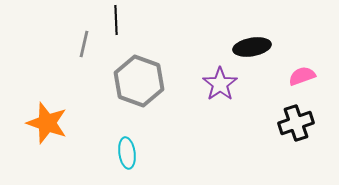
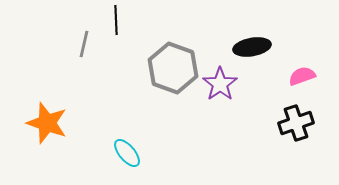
gray hexagon: moved 34 px right, 13 px up
cyan ellipse: rotated 32 degrees counterclockwise
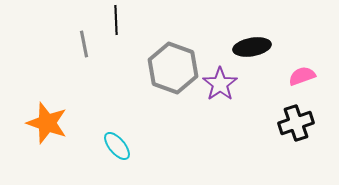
gray line: rotated 24 degrees counterclockwise
cyan ellipse: moved 10 px left, 7 px up
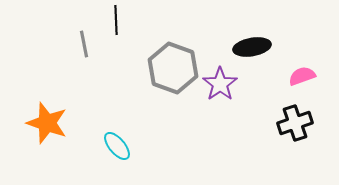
black cross: moved 1 px left
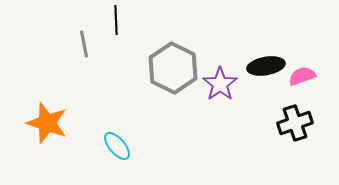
black ellipse: moved 14 px right, 19 px down
gray hexagon: rotated 6 degrees clockwise
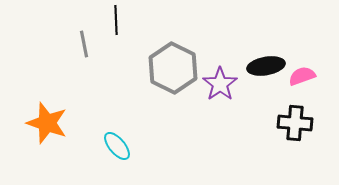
black cross: rotated 24 degrees clockwise
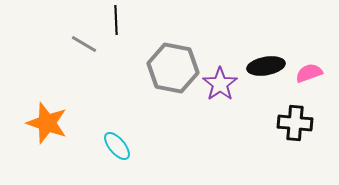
gray line: rotated 48 degrees counterclockwise
gray hexagon: rotated 15 degrees counterclockwise
pink semicircle: moved 7 px right, 3 px up
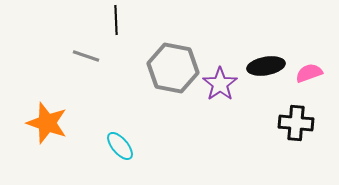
gray line: moved 2 px right, 12 px down; rotated 12 degrees counterclockwise
black cross: moved 1 px right
cyan ellipse: moved 3 px right
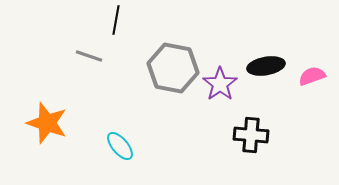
black line: rotated 12 degrees clockwise
gray line: moved 3 px right
pink semicircle: moved 3 px right, 3 px down
black cross: moved 45 px left, 12 px down
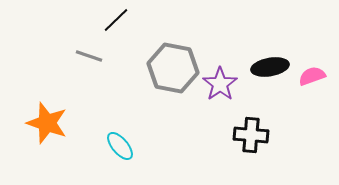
black line: rotated 36 degrees clockwise
black ellipse: moved 4 px right, 1 px down
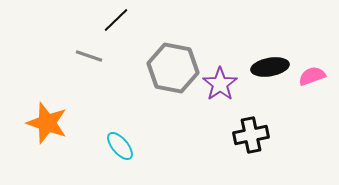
black cross: rotated 16 degrees counterclockwise
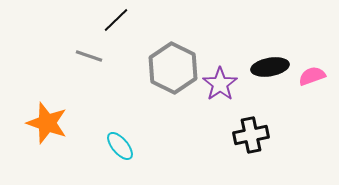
gray hexagon: rotated 15 degrees clockwise
